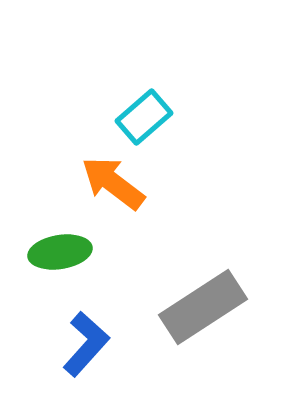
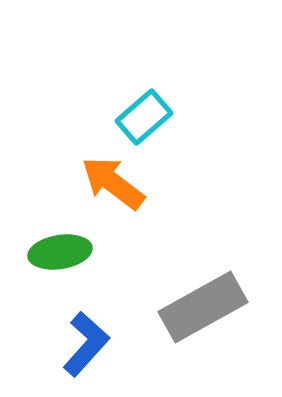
gray rectangle: rotated 4 degrees clockwise
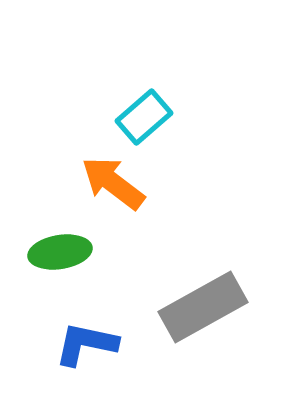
blue L-shape: rotated 120 degrees counterclockwise
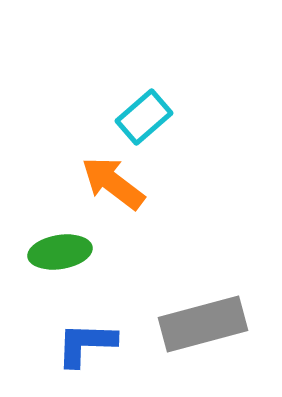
gray rectangle: moved 17 px down; rotated 14 degrees clockwise
blue L-shape: rotated 10 degrees counterclockwise
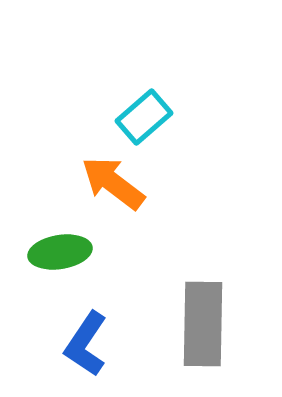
gray rectangle: rotated 74 degrees counterclockwise
blue L-shape: rotated 58 degrees counterclockwise
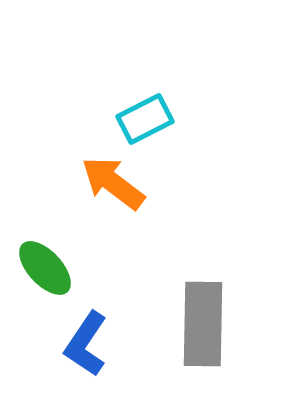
cyan rectangle: moved 1 px right, 2 px down; rotated 14 degrees clockwise
green ellipse: moved 15 px left, 16 px down; rotated 56 degrees clockwise
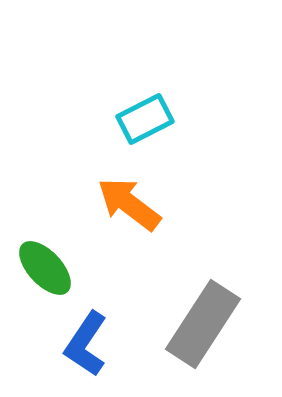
orange arrow: moved 16 px right, 21 px down
gray rectangle: rotated 32 degrees clockwise
